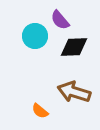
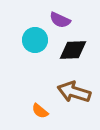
purple semicircle: rotated 25 degrees counterclockwise
cyan circle: moved 4 px down
black diamond: moved 1 px left, 3 px down
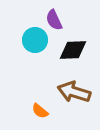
purple semicircle: moved 6 px left; rotated 40 degrees clockwise
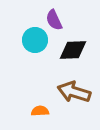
orange semicircle: rotated 138 degrees clockwise
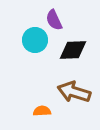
orange semicircle: moved 2 px right
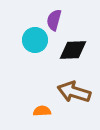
purple semicircle: rotated 40 degrees clockwise
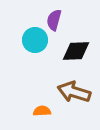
black diamond: moved 3 px right, 1 px down
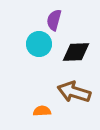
cyan circle: moved 4 px right, 4 px down
black diamond: moved 1 px down
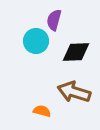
cyan circle: moved 3 px left, 3 px up
orange semicircle: rotated 18 degrees clockwise
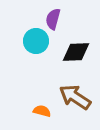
purple semicircle: moved 1 px left, 1 px up
brown arrow: moved 1 px right, 5 px down; rotated 16 degrees clockwise
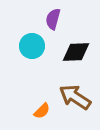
cyan circle: moved 4 px left, 5 px down
orange semicircle: rotated 120 degrees clockwise
